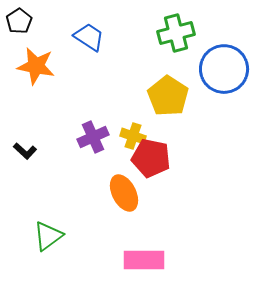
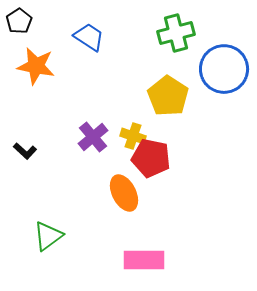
purple cross: rotated 16 degrees counterclockwise
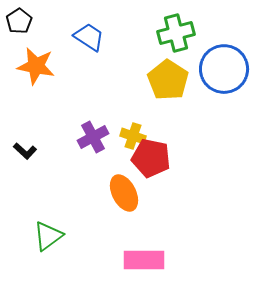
yellow pentagon: moved 16 px up
purple cross: rotated 12 degrees clockwise
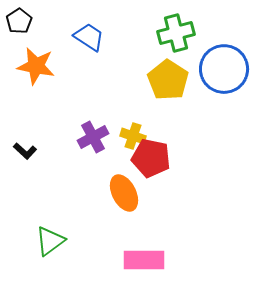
green triangle: moved 2 px right, 5 px down
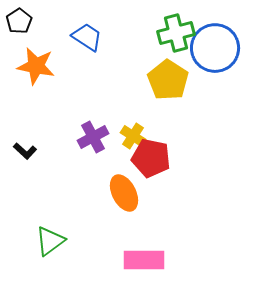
blue trapezoid: moved 2 px left
blue circle: moved 9 px left, 21 px up
yellow cross: rotated 15 degrees clockwise
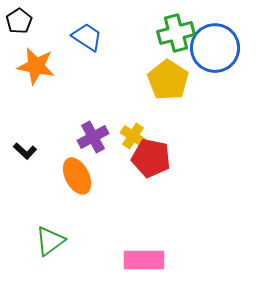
orange ellipse: moved 47 px left, 17 px up
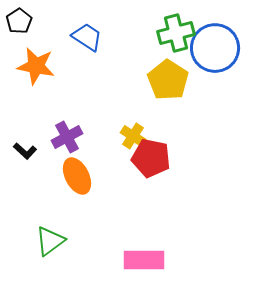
purple cross: moved 26 px left
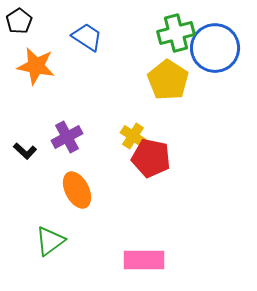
orange ellipse: moved 14 px down
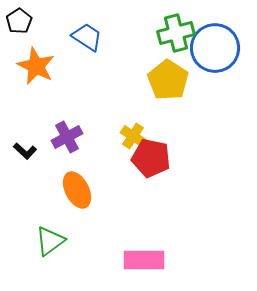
orange star: rotated 15 degrees clockwise
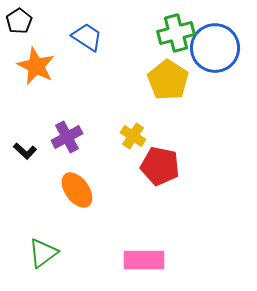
red pentagon: moved 9 px right, 8 px down
orange ellipse: rotated 9 degrees counterclockwise
green triangle: moved 7 px left, 12 px down
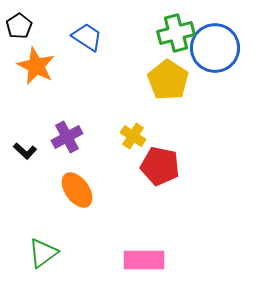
black pentagon: moved 5 px down
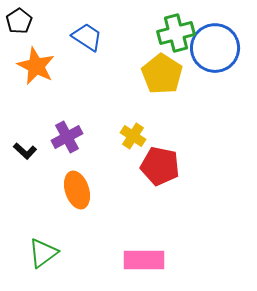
black pentagon: moved 5 px up
yellow pentagon: moved 6 px left, 6 px up
orange ellipse: rotated 18 degrees clockwise
